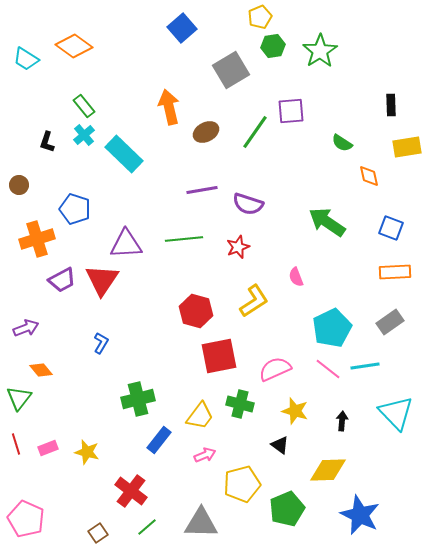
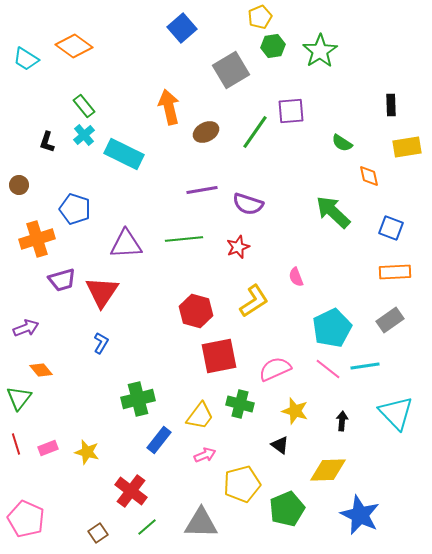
cyan rectangle at (124, 154): rotated 18 degrees counterclockwise
green arrow at (327, 222): moved 6 px right, 10 px up; rotated 9 degrees clockwise
purple trapezoid at (62, 280): rotated 12 degrees clockwise
red triangle at (102, 280): moved 12 px down
gray rectangle at (390, 322): moved 2 px up
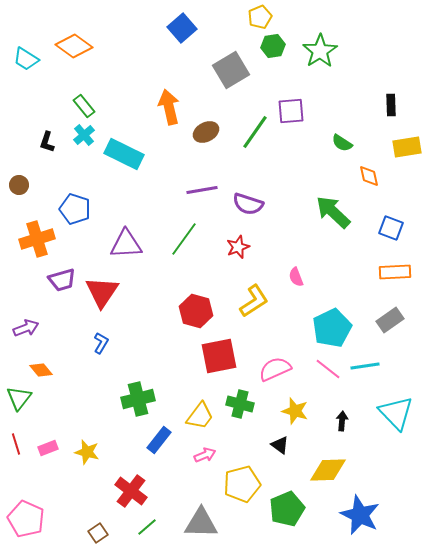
green line at (184, 239): rotated 48 degrees counterclockwise
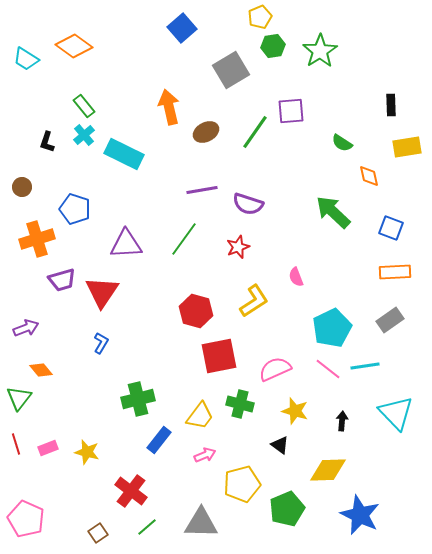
brown circle at (19, 185): moved 3 px right, 2 px down
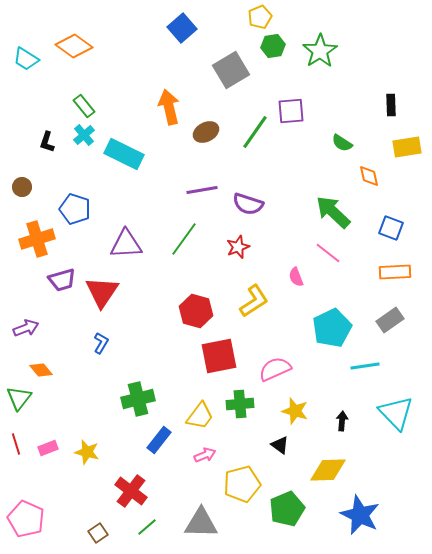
pink line at (328, 369): moved 116 px up
green cross at (240, 404): rotated 20 degrees counterclockwise
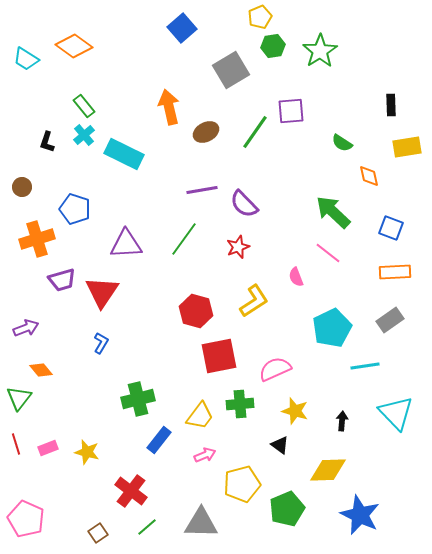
purple semicircle at (248, 204): moved 4 px left; rotated 28 degrees clockwise
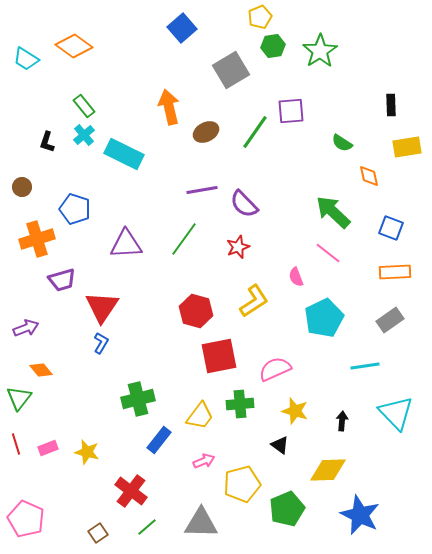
red triangle at (102, 292): moved 15 px down
cyan pentagon at (332, 328): moved 8 px left, 10 px up
pink arrow at (205, 455): moved 1 px left, 6 px down
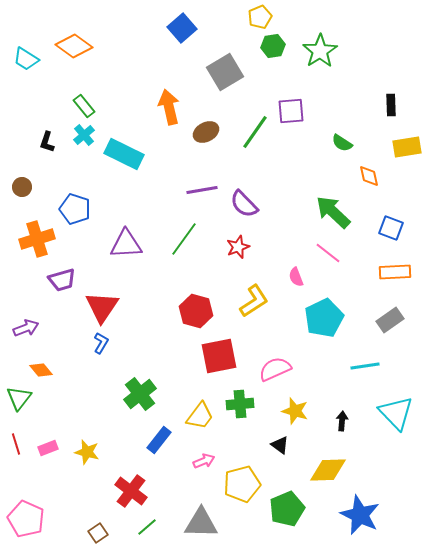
gray square at (231, 70): moved 6 px left, 2 px down
green cross at (138, 399): moved 2 px right, 5 px up; rotated 24 degrees counterclockwise
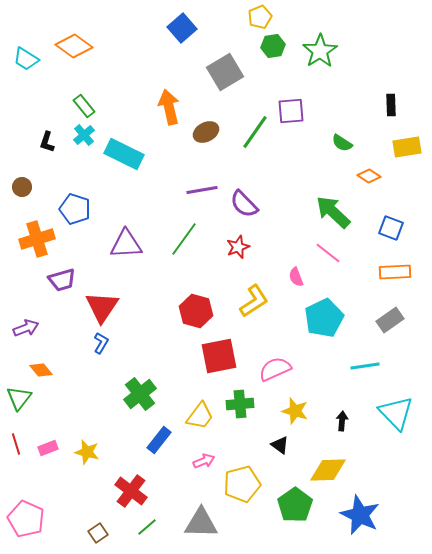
orange diamond at (369, 176): rotated 45 degrees counterclockwise
green pentagon at (287, 509): moved 8 px right, 4 px up; rotated 12 degrees counterclockwise
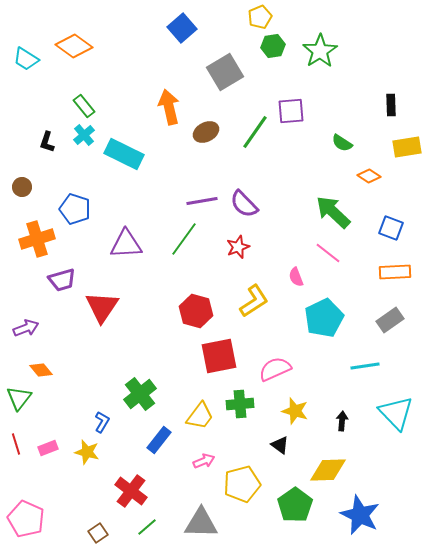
purple line at (202, 190): moved 11 px down
blue L-shape at (101, 343): moved 1 px right, 79 px down
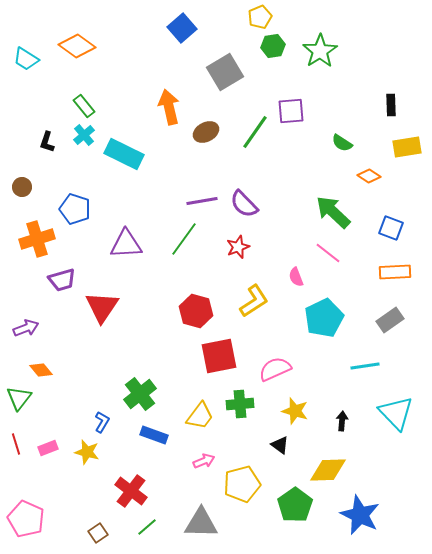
orange diamond at (74, 46): moved 3 px right
blue rectangle at (159, 440): moved 5 px left, 5 px up; rotated 72 degrees clockwise
